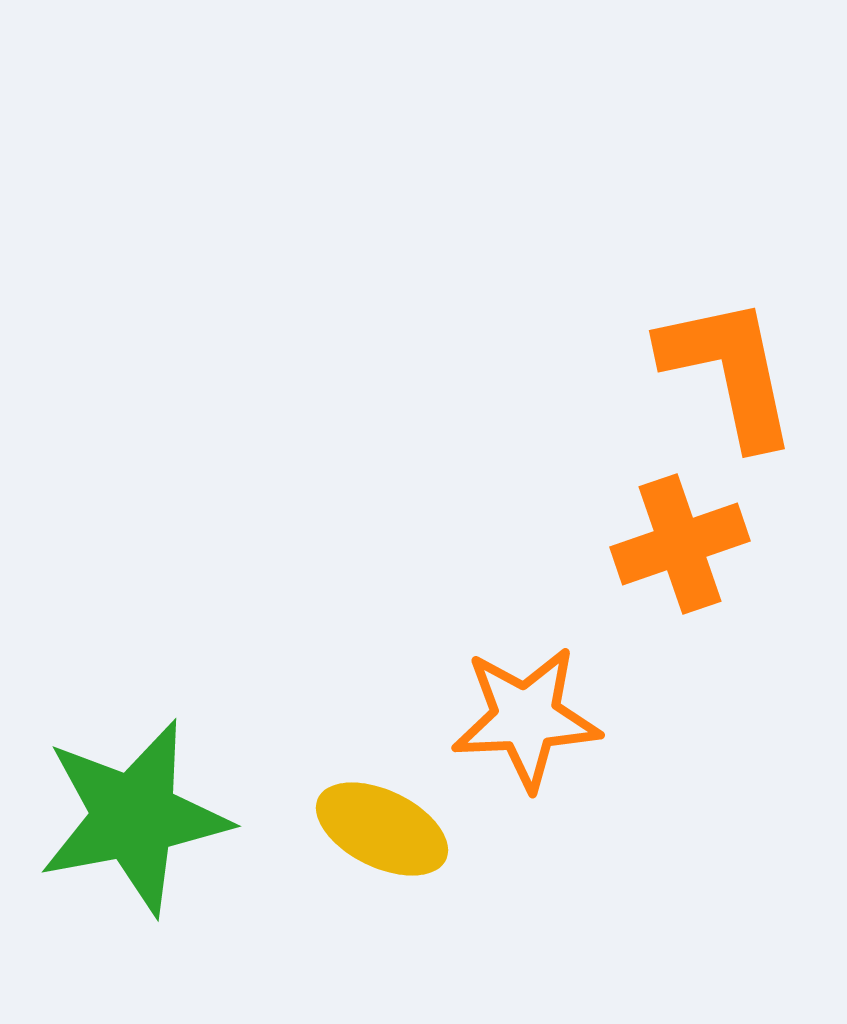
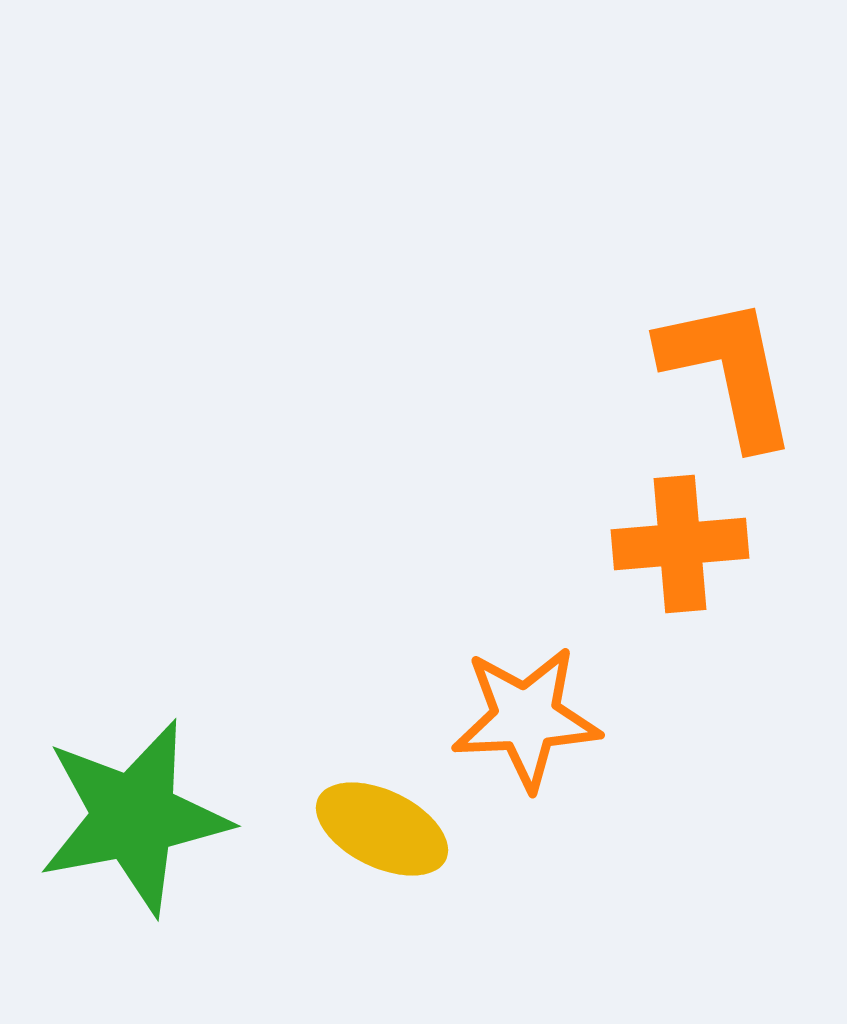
orange cross: rotated 14 degrees clockwise
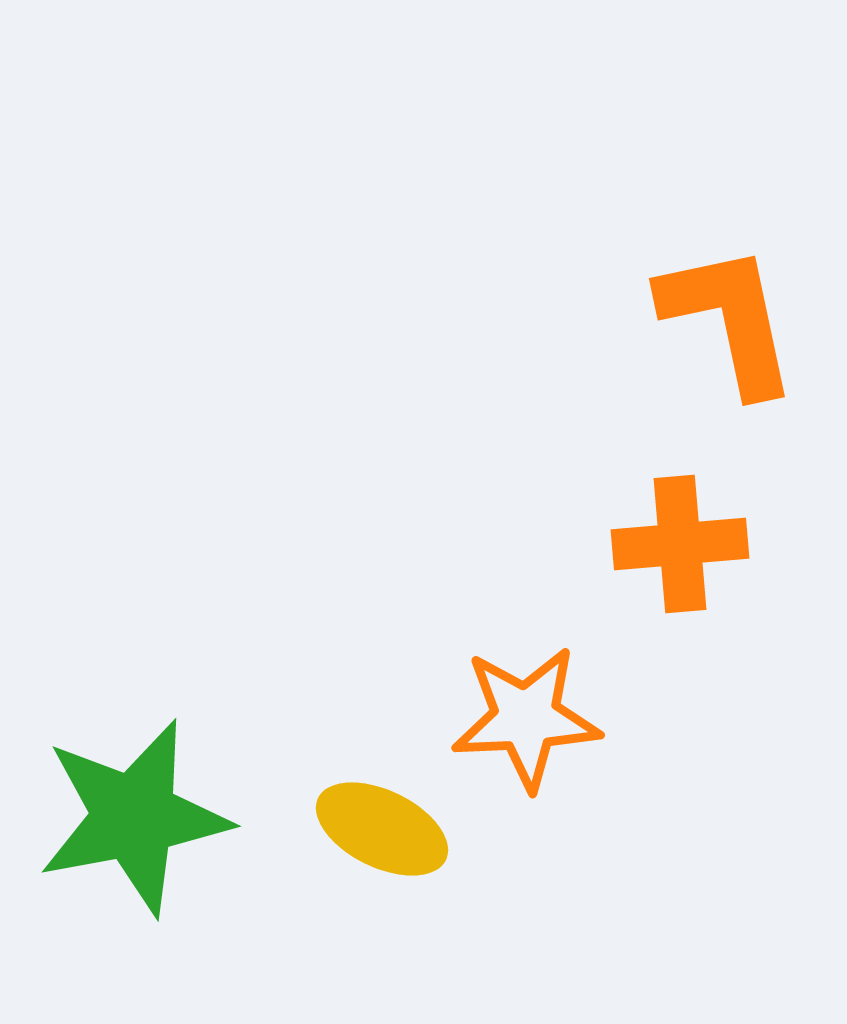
orange L-shape: moved 52 px up
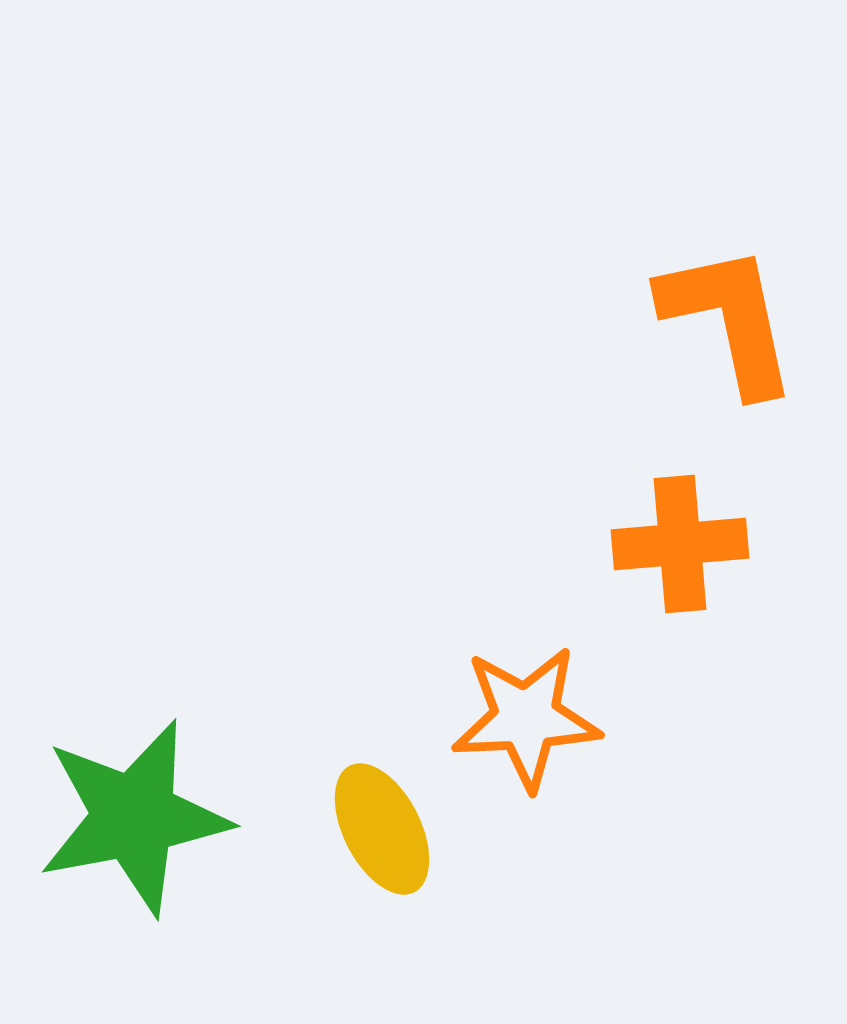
yellow ellipse: rotated 37 degrees clockwise
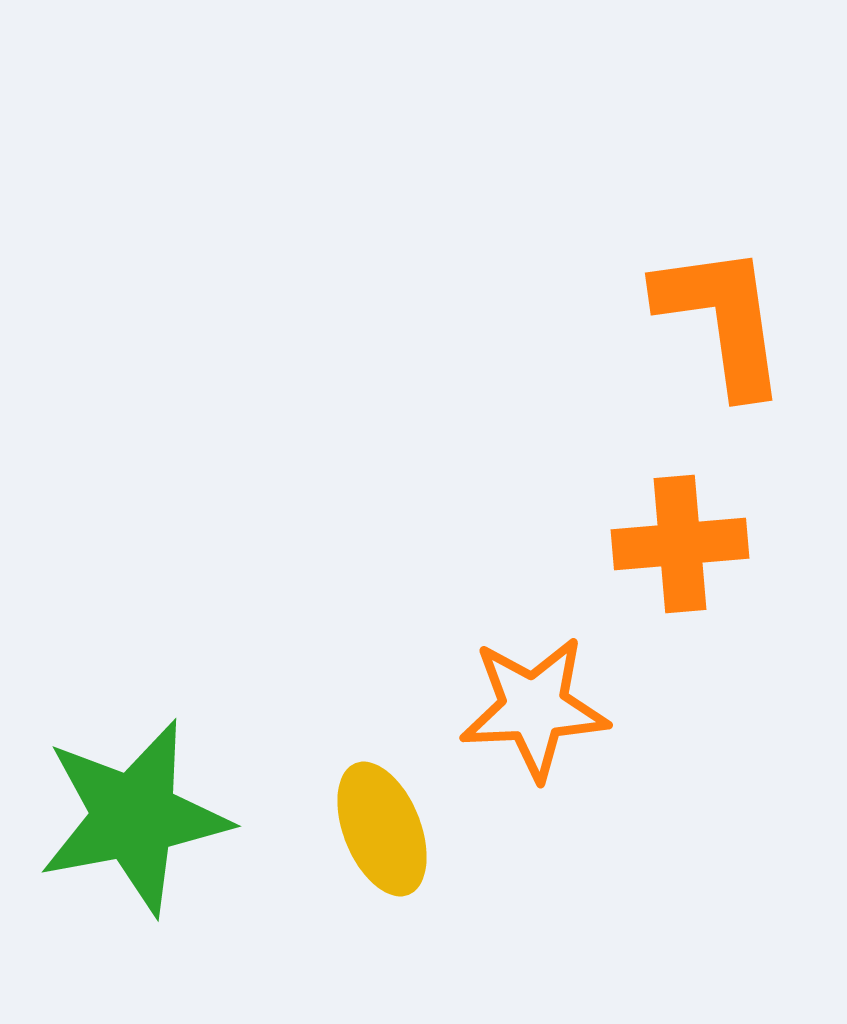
orange L-shape: moved 7 px left; rotated 4 degrees clockwise
orange star: moved 8 px right, 10 px up
yellow ellipse: rotated 5 degrees clockwise
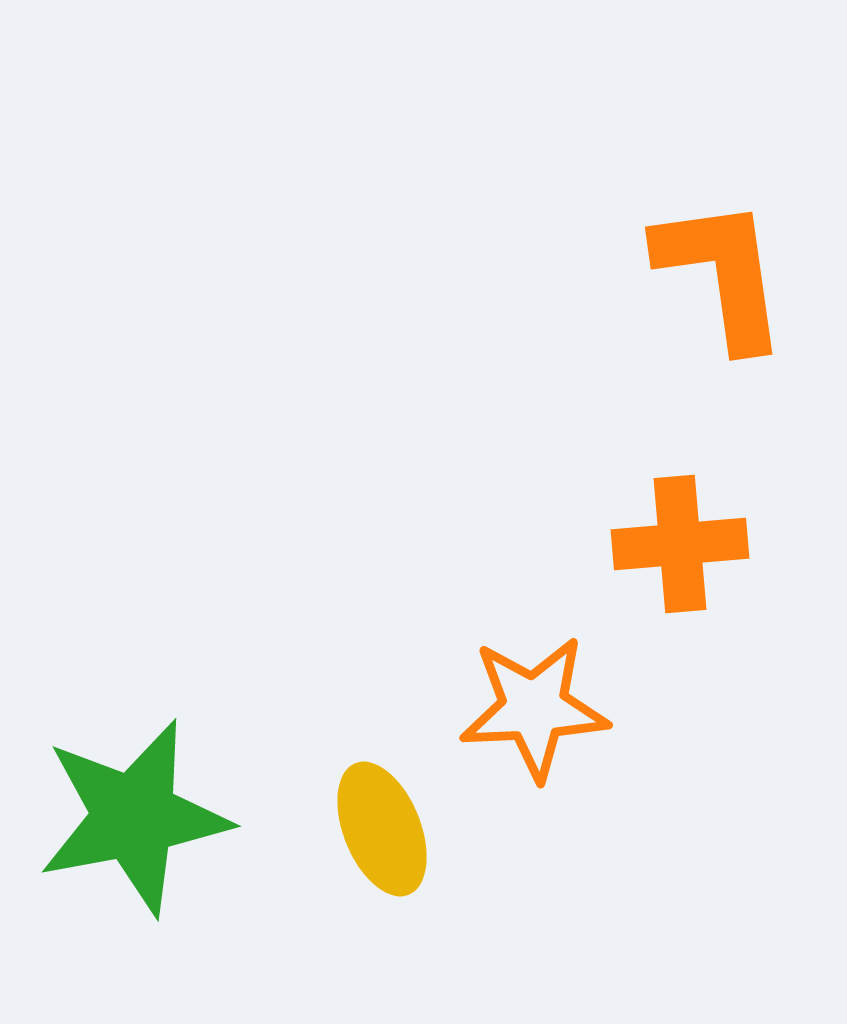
orange L-shape: moved 46 px up
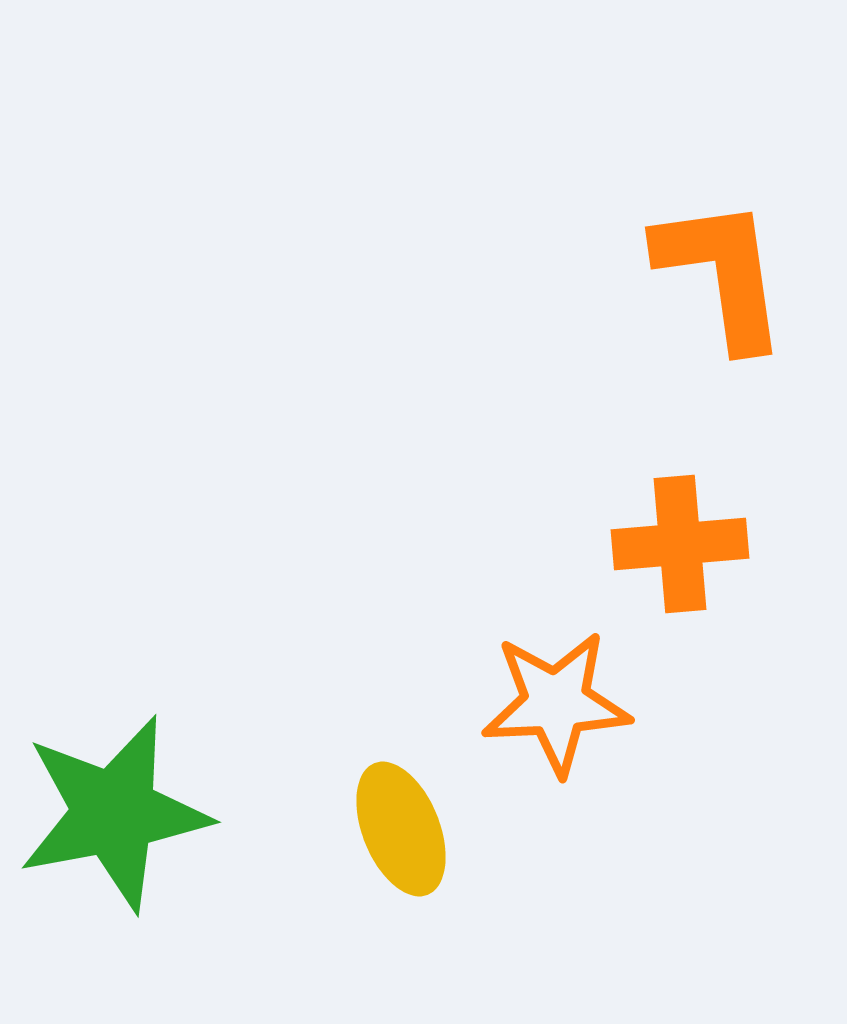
orange star: moved 22 px right, 5 px up
green star: moved 20 px left, 4 px up
yellow ellipse: moved 19 px right
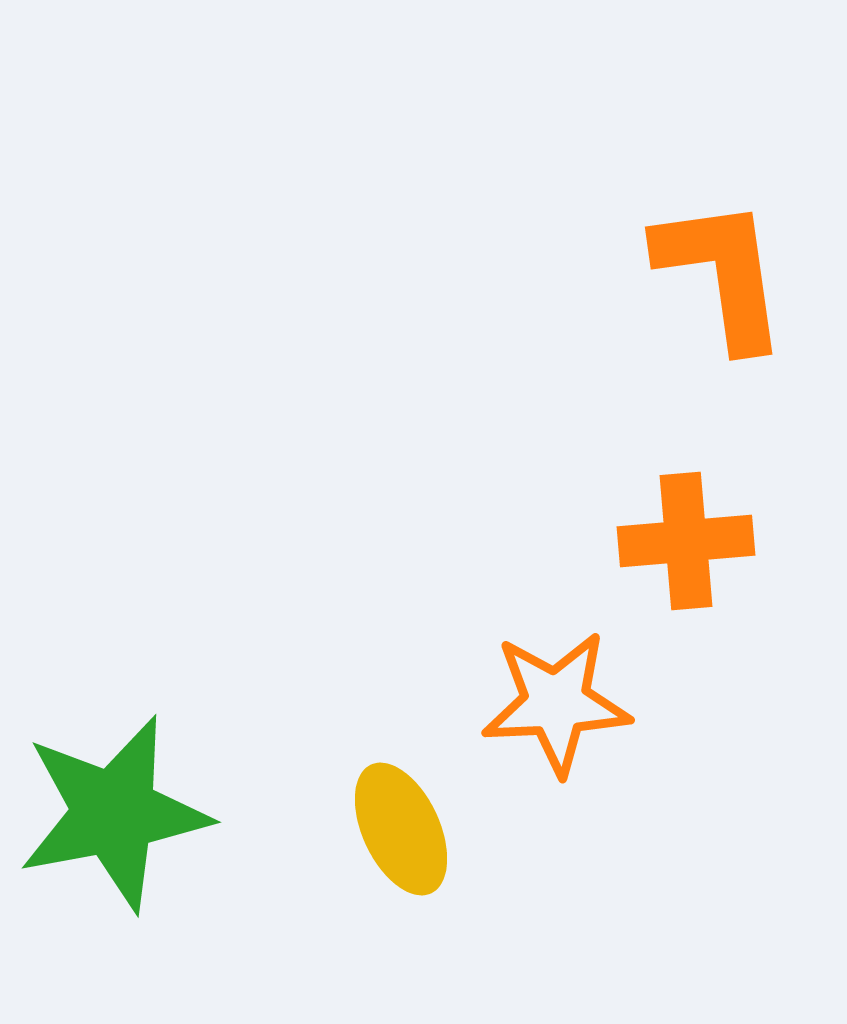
orange cross: moved 6 px right, 3 px up
yellow ellipse: rotated 3 degrees counterclockwise
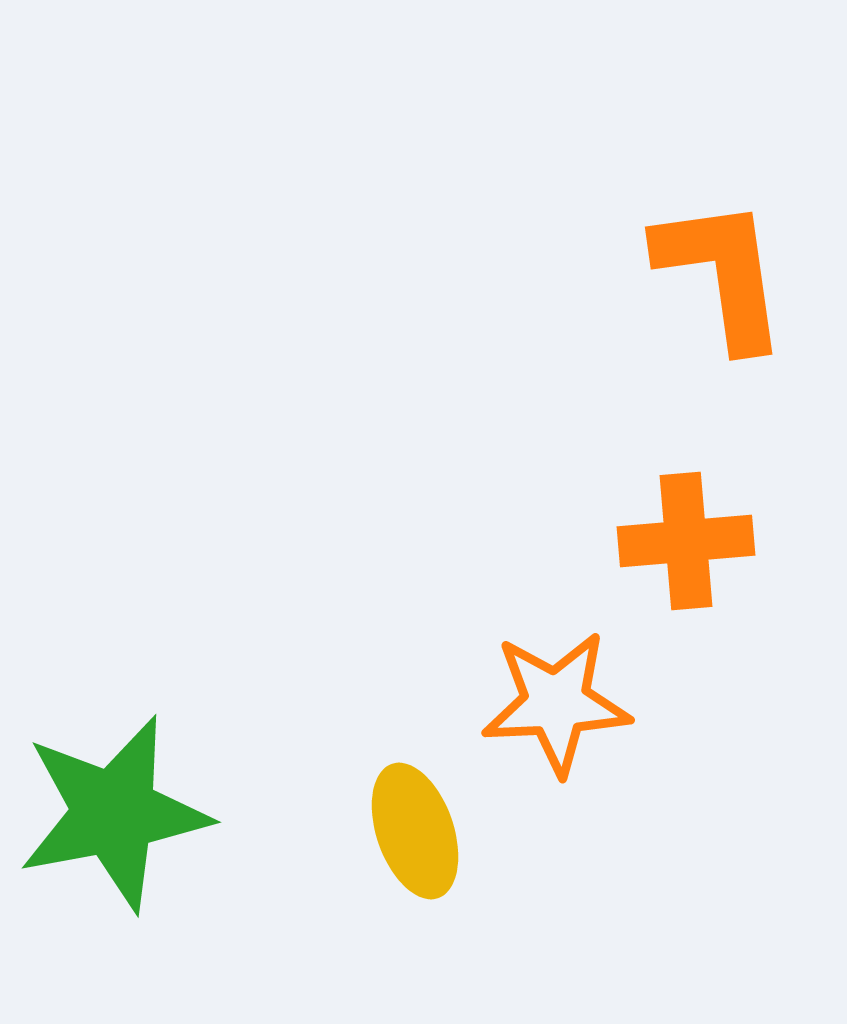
yellow ellipse: moved 14 px right, 2 px down; rotated 6 degrees clockwise
